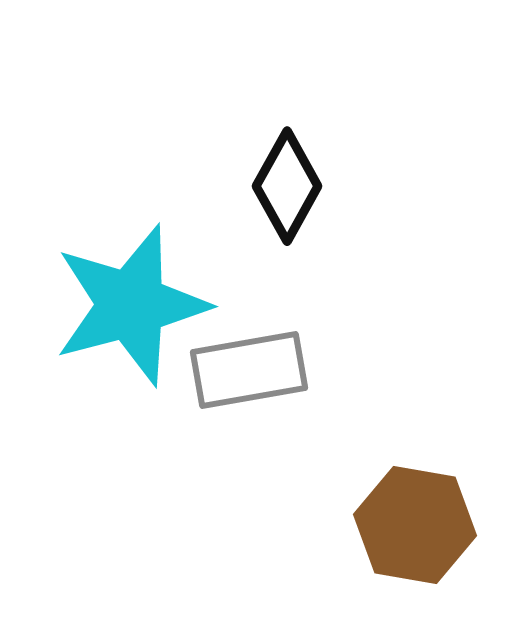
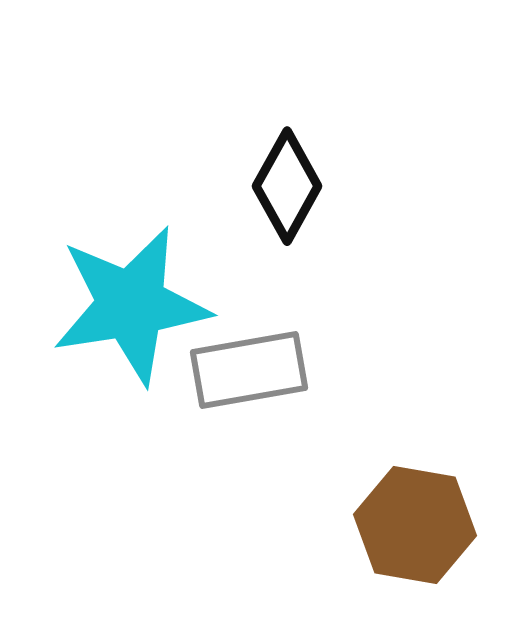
cyan star: rotated 6 degrees clockwise
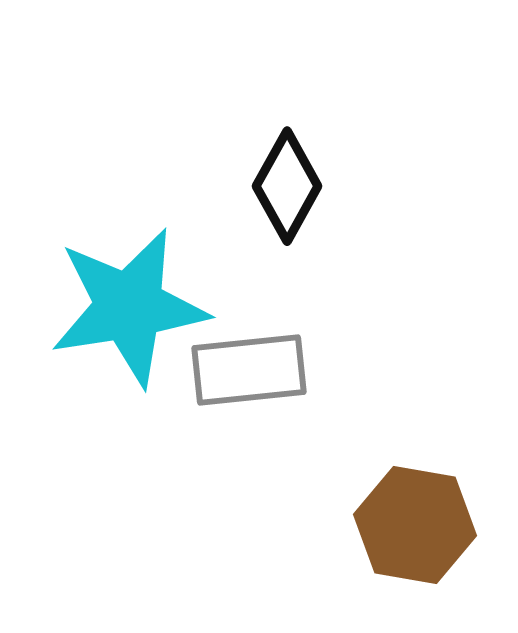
cyan star: moved 2 px left, 2 px down
gray rectangle: rotated 4 degrees clockwise
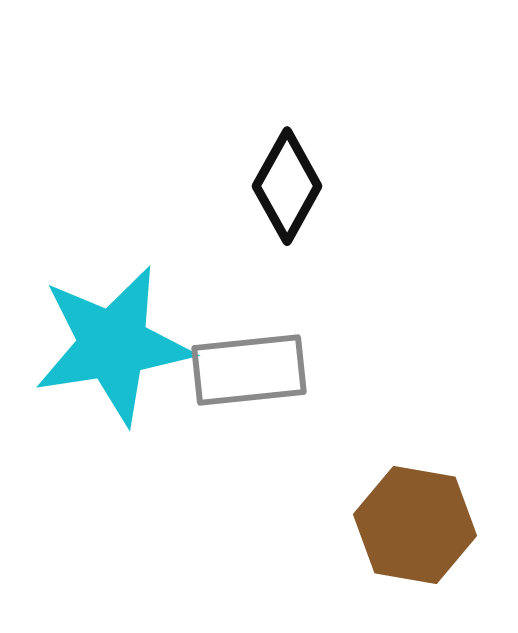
cyan star: moved 16 px left, 38 px down
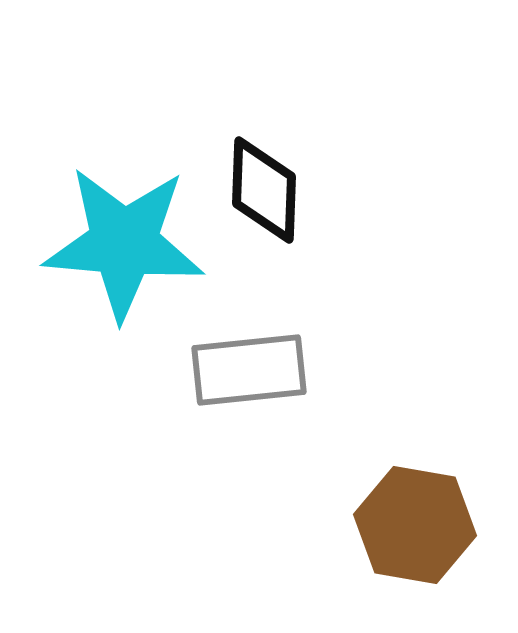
black diamond: moved 23 px left, 4 px down; rotated 27 degrees counterclockwise
cyan star: moved 11 px right, 102 px up; rotated 14 degrees clockwise
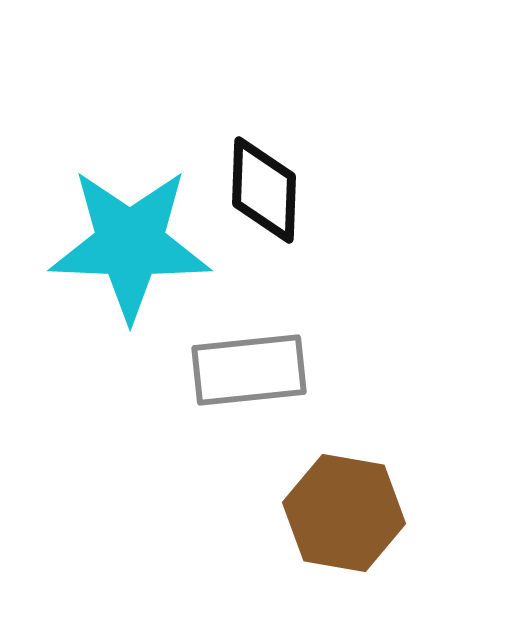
cyan star: moved 6 px right, 1 px down; rotated 3 degrees counterclockwise
brown hexagon: moved 71 px left, 12 px up
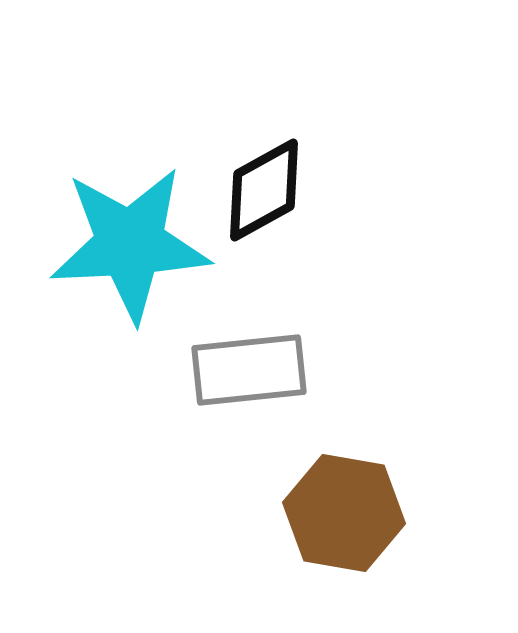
black diamond: rotated 59 degrees clockwise
cyan star: rotated 5 degrees counterclockwise
